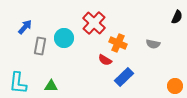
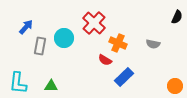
blue arrow: moved 1 px right
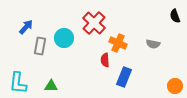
black semicircle: moved 2 px left, 1 px up; rotated 136 degrees clockwise
red semicircle: rotated 56 degrees clockwise
blue rectangle: rotated 24 degrees counterclockwise
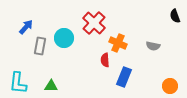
gray semicircle: moved 2 px down
orange circle: moved 5 px left
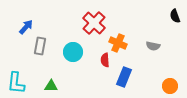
cyan circle: moved 9 px right, 14 px down
cyan L-shape: moved 2 px left
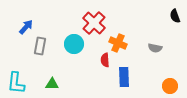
gray semicircle: moved 2 px right, 2 px down
cyan circle: moved 1 px right, 8 px up
blue rectangle: rotated 24 degrees counterclockwise
green triangle: moved 1 px right, 2 px up
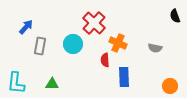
cyan circle: moved 1 px left
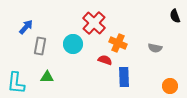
red semicircle: rotated 112 degrees clockwise
green triangle: moved 5 px left, 7 px up
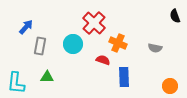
red semicircle: moved 2 px left
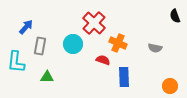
cyan L-shape: moved 21 px up
